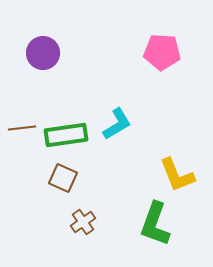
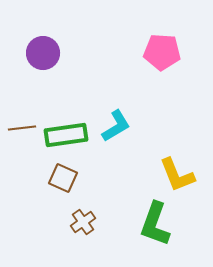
cyan L-shape: moved 1 px left, 2 px down
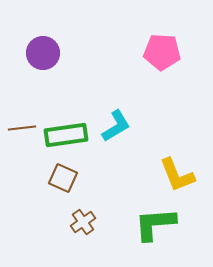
green L-shape: rotated 66 degrees clockwise
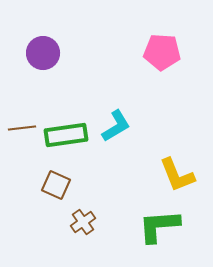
brown square: moved 7 px left, 7 px down
green L-shape: moved 4 px right, 2 px down
